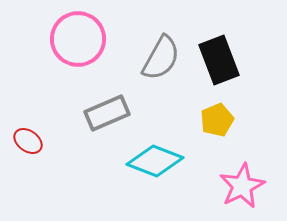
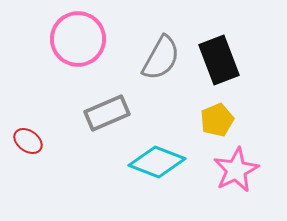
cyan diamond: moved 2 px right, 1 px down
pink star: moved 6 px left, 16 px up
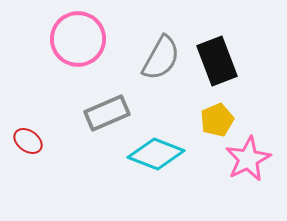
black rectangle: moved 2 px left, 1 px down
cyan diamond: moved 1 px left, 8 px up
pink star: moved 12 px right, 11 px up
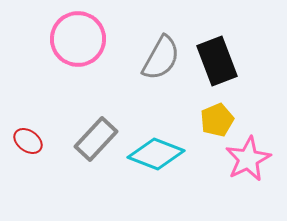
gray rectangle: moved 11 px left, 26 px down; rotated 24 degrees counterclockwise
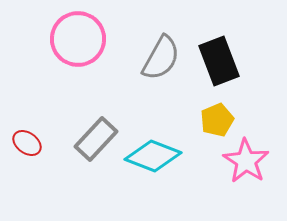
black rectangle: moved 2 px right
red ellipse: moved 1 px left, 2 px down
cyan diamond: moved 3 px left, 2 px down
pink star: moved 2 px left, 2 px down; rotated 12 degrees counterclockwise
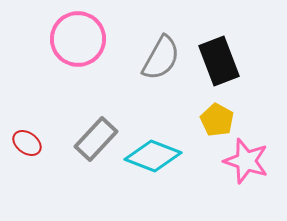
yellow pentagon: rotated 20 degrees counterclockwise
pink star: rotated 15 degrees counterclockwise
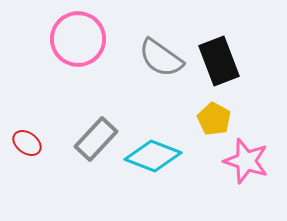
gray semicircle: rotated 96 degrees clockwise
yellow pentagon: moved 3 px left, 1 px up
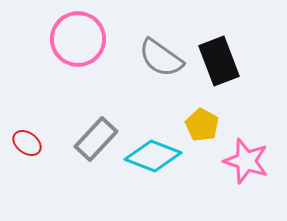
yellow pentagon: moved 12 px left, 6 px down
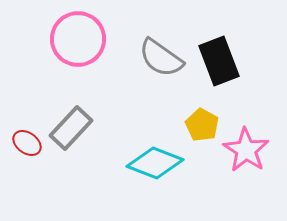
gray rectangle: moved 25 px left, 11 px up
cyan diamond: moved 2 px right, 7 px down
pink star: moved 11 px up; rotated 15 degrees clockwise
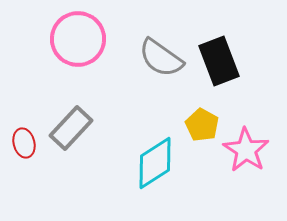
red ellipse: moved 3 px left; rotated 40 degrees clockwise
cyan diamond: rotated 54 degrees counterclockwise
